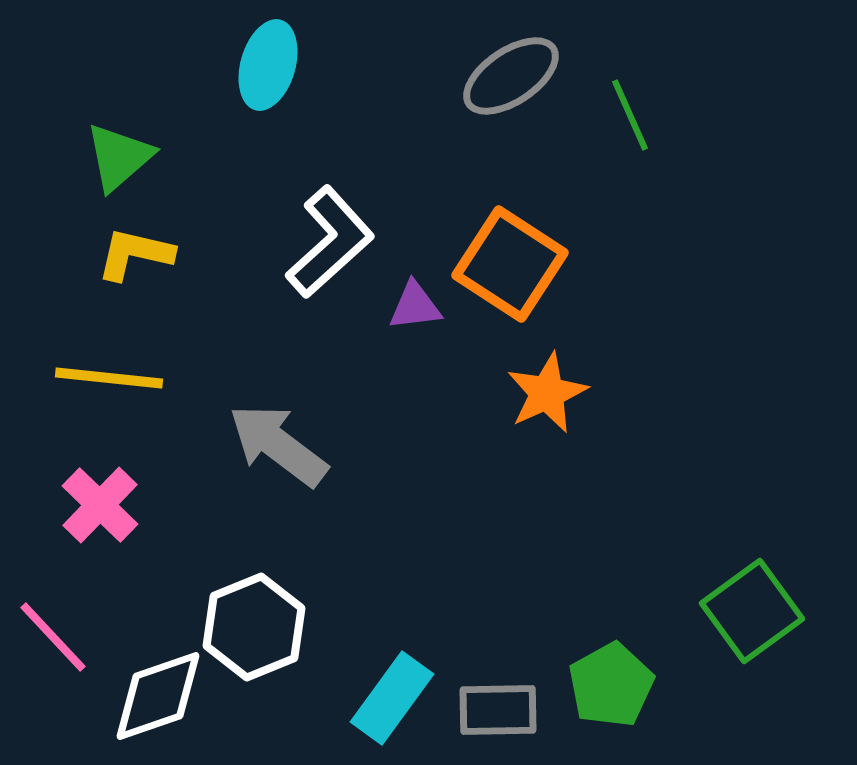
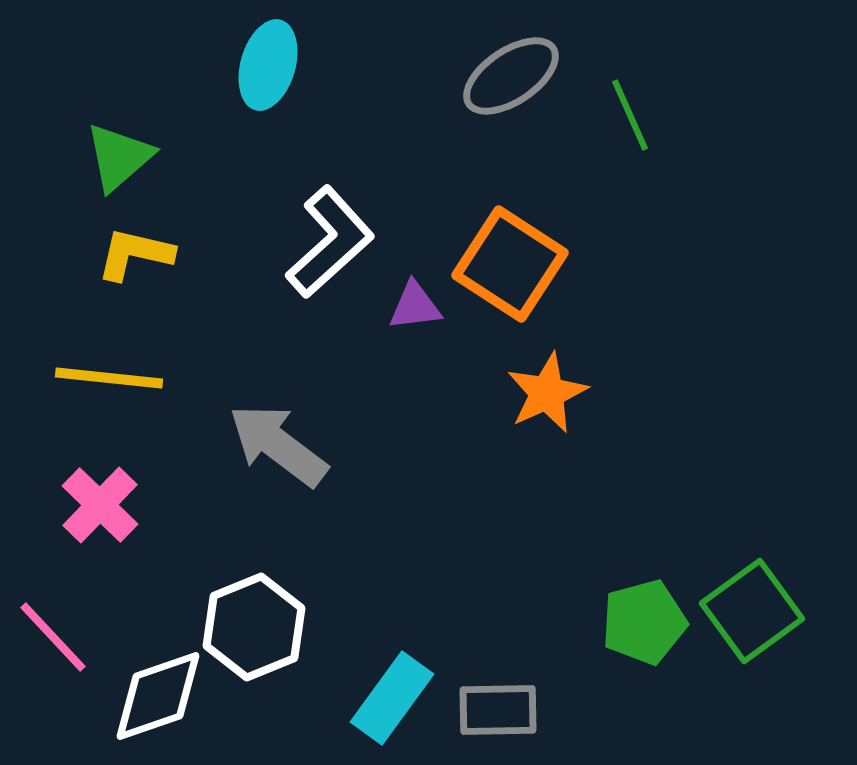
green pentagon: moved 33 px right, 63 px up; rotated 14 degrees clockwise
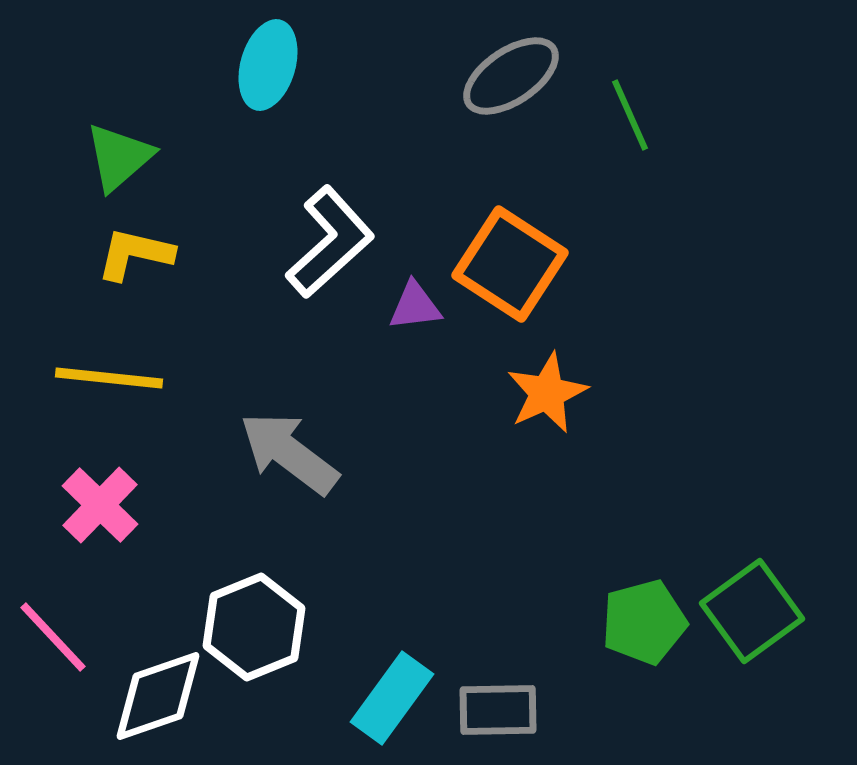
gray arrow: moved 11 px right, 8 px down
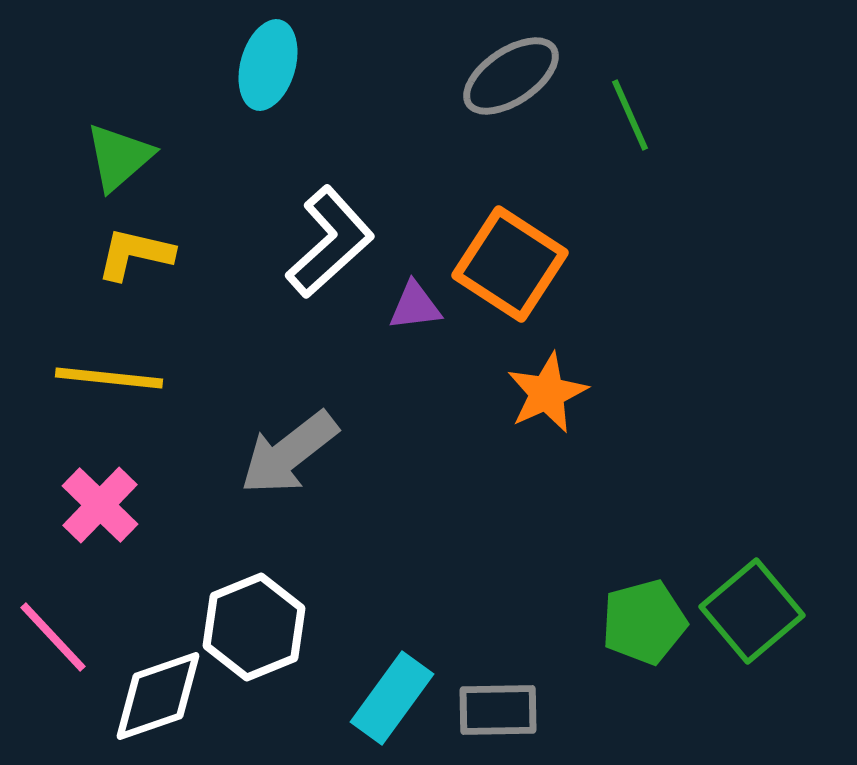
gray arrow: rotated 75 degrees counterclockwise
green square: rotated 4 degrees counterclockwise
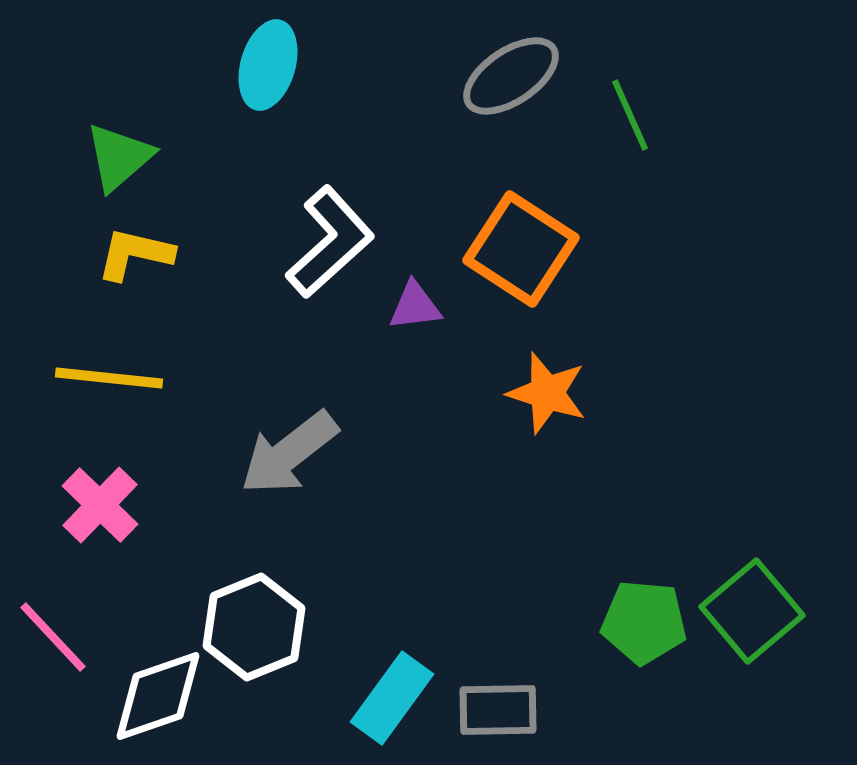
orange square: moved 11 px right, 15 px up
orange star: rotated 30 degrees counterclockwise
green pentagon: rotated 20 degrees clockwise
